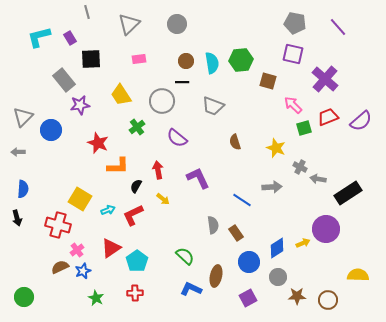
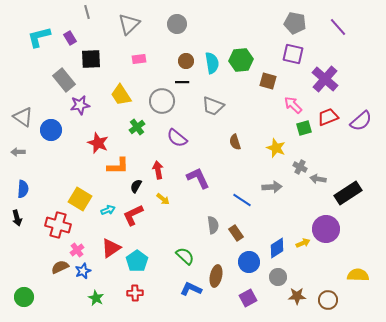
gray triangle at (23, 117): rotated 40 degrees counterclockwise
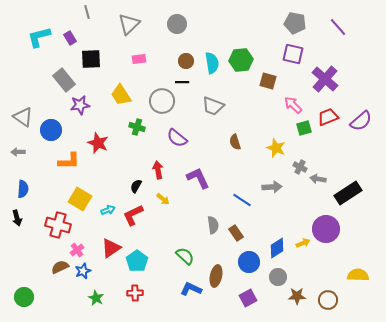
green cross at (137, 127): rotated 35 degrees counterclockwise
orange L-shape at (118, 166): moved 49 px left, 5 px up
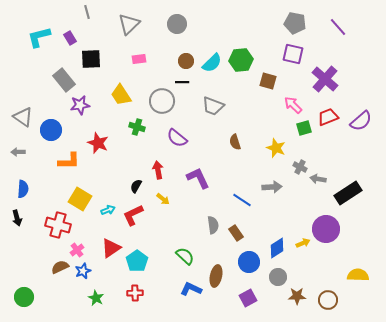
cyan semicircle at (212, 63): rotated 55 degrees clockwise
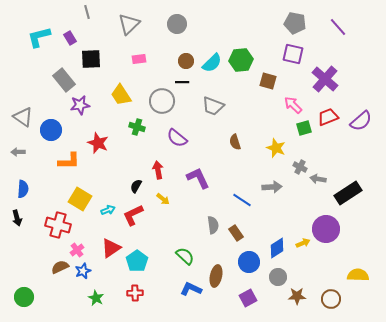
brown circle at (328, 300): moved 3 px right, 1 px up
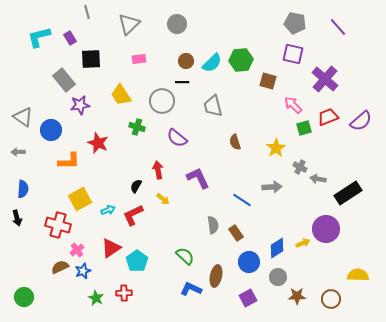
gray trapezoid at (213, 106): rotated 55 degrees clockwise
yellow star at (276, 148): rotated 18 degrees clockwise
yellow square at (80, 199): rotated 30 degrees clockwise
red cross at (135, 293): moved 11 px left
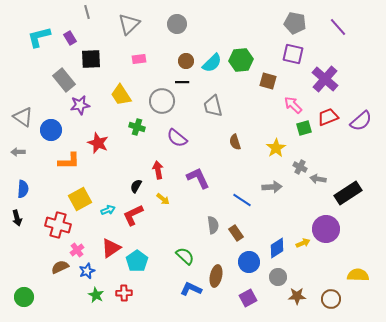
blue star at (83, 271): moved 4 px right
green star at (96, 298): moved 3 px up
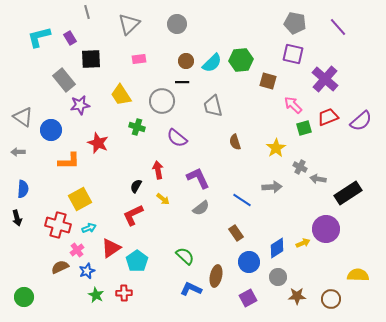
cyan arrow at (108, 210): moved 19 px left, 18 px down
gray semicircle at (213, 225): moved 12 px left, 17 px up; rotated 60 degrees clockwise
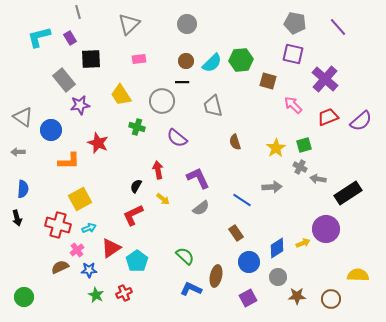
gray line at (87, 12): moved 9 px left
gray circle at (177, 24): moved 10 px right
green square at (304, 128): moved 17 px down
blue star at (87, 271): moved 2 px right, 1 px up; rotated 21 degrees clockwise
red cross at (124, 293): rotated 21 degrees counterclockwise
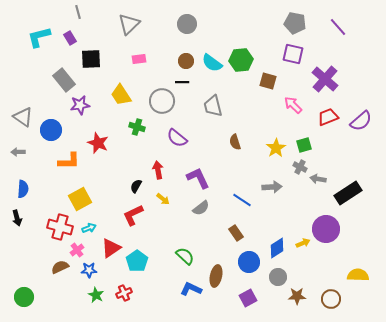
cyan semicircle at (212, 63): rotated 80 degrees clockwise
red cross at (58, 225): moved 2 px right, 2 px down
